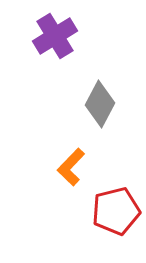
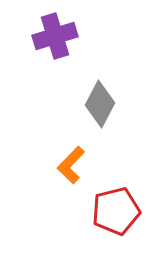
purple cross: rotated 15 degrees clockwise
orange L-shape: moved 2 px up
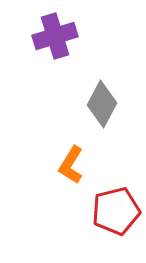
gray diamond: moved 2 px right
orange L-shape: rotated 12 degrees counterclockwise
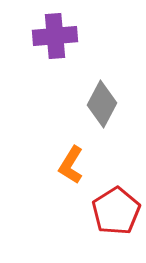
purple cross: rotated 12 degrees clockwise
red pentagon: rotated 18 degrees counterclockwise
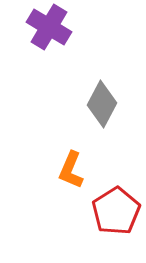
purple cross: moved 6 px left, 9 px up; rotated 36 degrees clockwise
orange L-shape: moved 5 px down; rotated 9 degrees counterclockwise
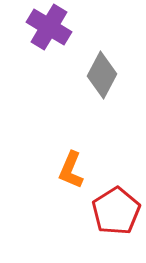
gray diamond: moved 29 px up
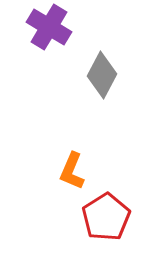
orange L-shape: moved 1 px right, 1 px down
red pentagon: moved 10 px left, 6 px down
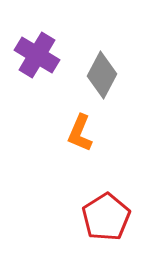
purple cross: moved 12 px left, 28 px down
orange L-shape: moved 8 px right, 38 px up
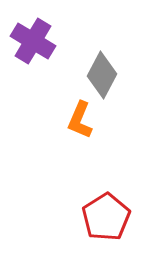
purple cross: moved 4 px left, 14 px up
orange L-shape: moved 13 px up
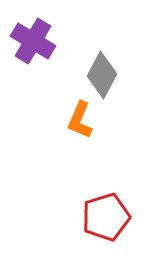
red pentagon: rotated 15 degrees clockwise
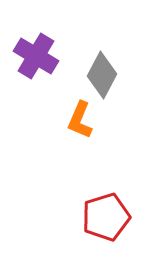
purple cross: moved 3 px right, 15 px down
